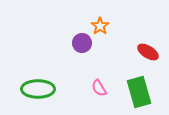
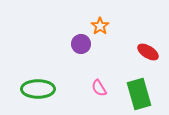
purple circle: moved 1 px left, 1 px down
green rectangle: moved 2 px down
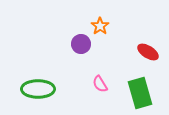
pink semicircle: moved 1 px right, 4 px up
green rectangle: moved 1 px right, 1 px up
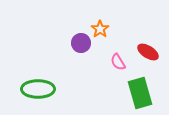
orange star: moved 3 px down
purple circle: moved 1 px up
pink semicircle: moved 18 px right, 22 px up
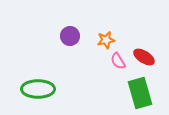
orange star: moved 6 px right, 11 px down; rotated 24 degrees clockwise
purple circle: moved 11 px left, 7 px up
red ellipse: moved 4 px left, 5 px down
pink semicircle: moved 1 px up
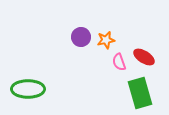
purple circle: moved 11 px right, 1 px down
pink semicircle: moved 1 px right, 1 px down; rotated 12 degrees clockwise
green ellipse: moved 10 px left
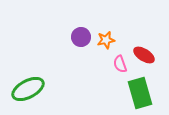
red ellipse: moved 2 px up
pink semicircle: moved 1 px right, 2 px down
green ellipse: rotated 28 degrees counterclockwise
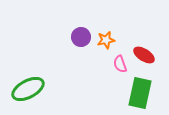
green rectangle: rotated 28 degrees clockwise
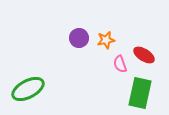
purple circle: moved 2 px left, 1 px down
